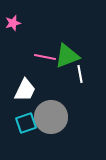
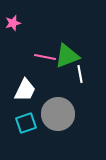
gray circle: moved 7 px right, 3 px up
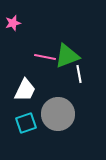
white line: moved 1 px left
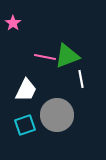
pink star: rotated 21 degrees counterclockwise
white line: moved 2 px right, 5 px down
white trapezoid: moved 1 px right
gray circle: moved 1 px left, 1 px down
cyan square: moved 1 px left, 2 px down
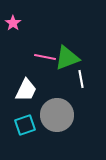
green triangle: moved 2 px down
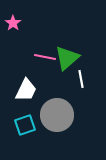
green triangle: rotated 20 degrees counterclockwise
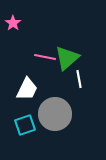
white line: moved 2 px left
white trapezoid: moved 1 px right, 1 px up
gray circle: moved 2 px left, 1 px up
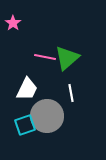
white line: moved 8 px left, 14 px down
gray circle: moved 8 px left, 2 px down
